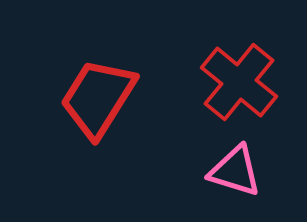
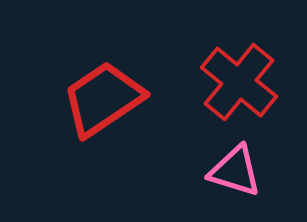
red trapezoid: moved 5 px right, 1 px down; rotated 24 degrees clockwise
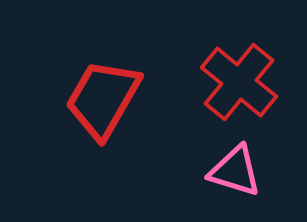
red trapezoid: rotated 26 degrees counterclockwise
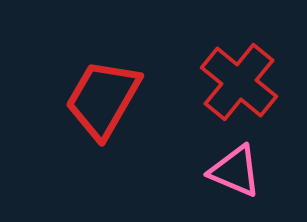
pink triangle: rotated 6 degrees clockwise
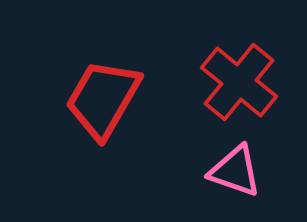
pink triangle: rotated 4 degrees counterclockwise
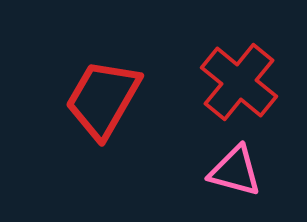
pink triangle: rotated 4 degrees counterclockwise
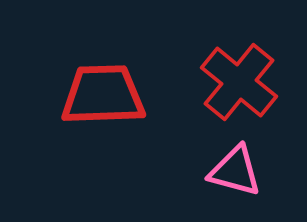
red trapezoid: moved 4 px up; rotated 58 degrees clockwise
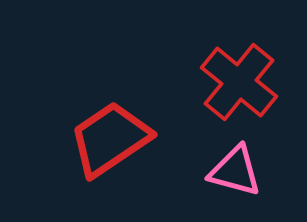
red trapezoid: moved 7 px right, 44 px down; rotated 32 degrees counterclockwise
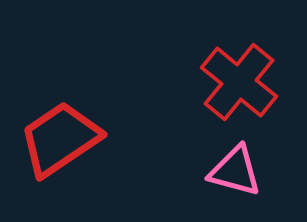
red trapezoid: moved 50 px left
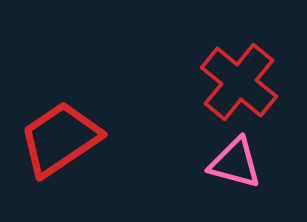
pink triangle: moved 8 px up
